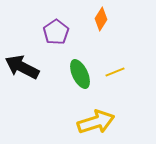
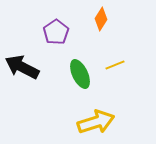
yellow line: moved 7 px up
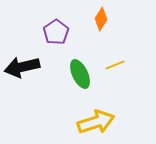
black arrow: rotated 40 degrees counterclockwise
